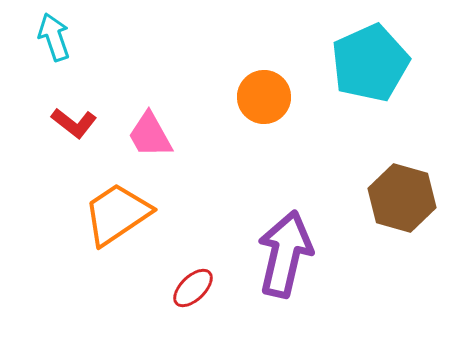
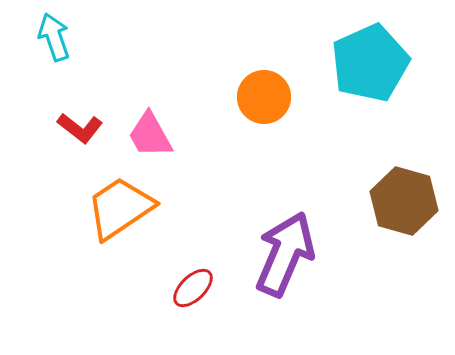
red L-shape: moved 6 px right, 5 px down
brown hexagon: moved 2 px right, 3 px down
orange trapezoid: moved 3 px right, 6 px up
purple arrow: rotated 10 degrees clockwise
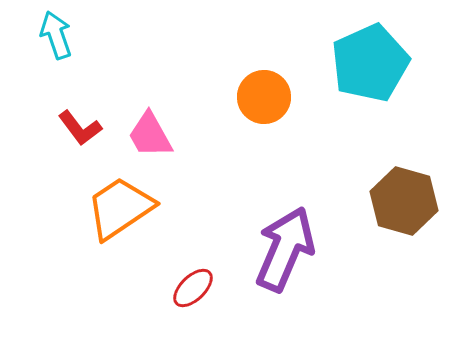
cyan arrow: moved 2 px right, 2 px up
red L-shape: rotated 15 degrees clockwise
purple arrow: moved 5 px up
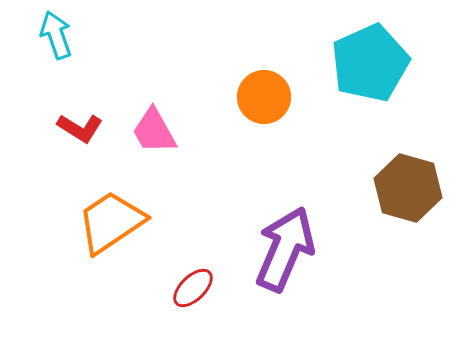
red L-shape: rotated 21 degrees counterclockwise
pink trapezoid: moved 4 px right, 4 px up
brown hexagon: moved 4 px right, 13 px up
orange trapezoid: moved 9 px left, 14 px down
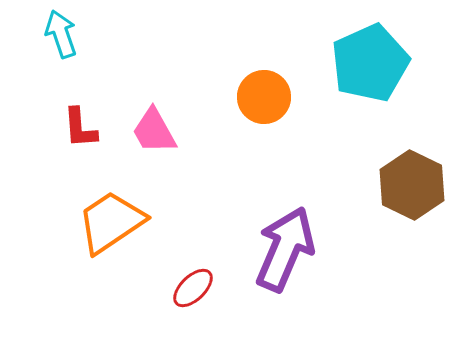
cyan arrow: moved 5 px right, 1 px up
red L-shape: rotated 54 degrees clockwise
brown hexagon: moved 4 px right, 3 px up; rotated 10 degrees clockwise
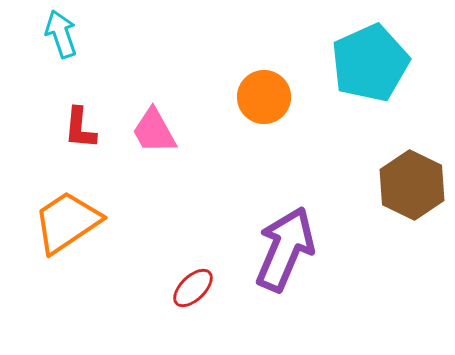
red L-shape: rotated 9 degrees clockwise
orange trapezoid: moved 44 px left
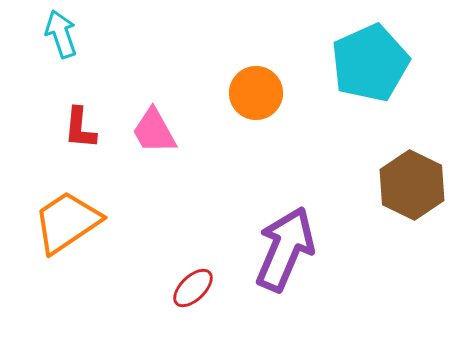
orange circle: moved 8 px left, 4 px up
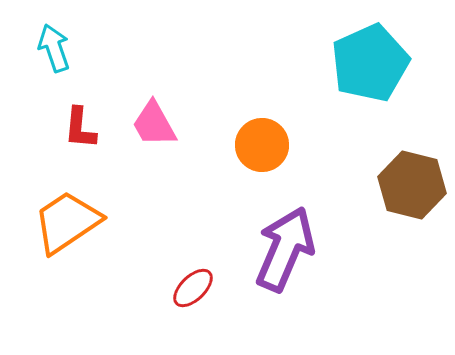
cyan arrow: moved 7 px left, 14 px down
orange circle: moved 6 px right, 52 px down
pink trapezoid: moved 7 px up
brown hexagon: rotated 12 degrees counterclockwise
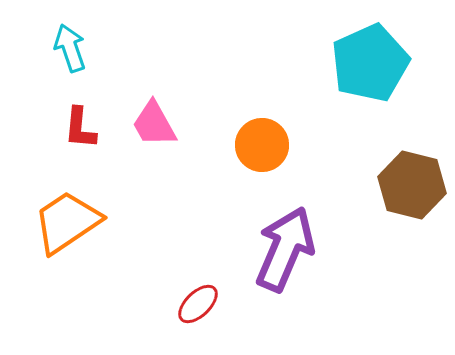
cyan arrow: moved 16 px right
red ellipse: moved 5 px right, 16 px down
